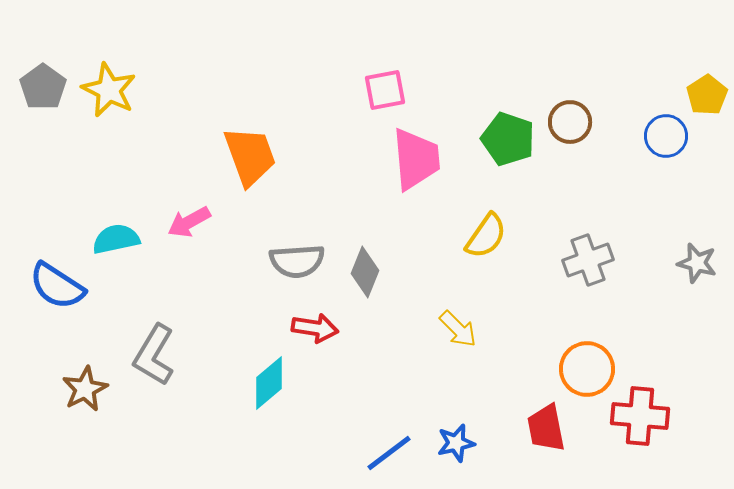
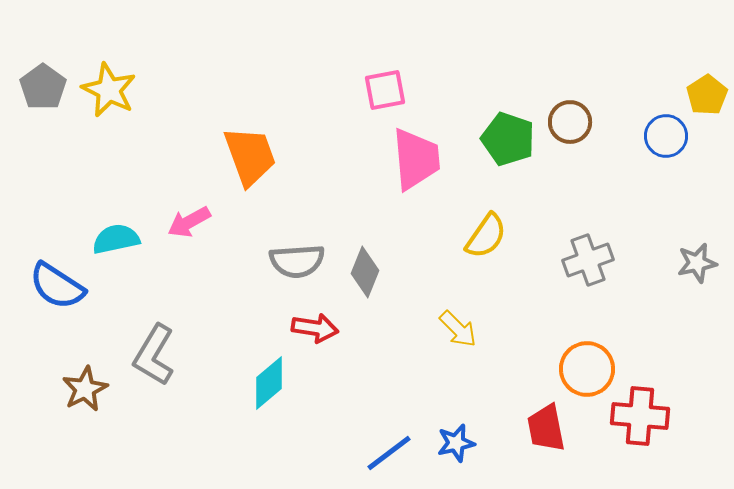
gray star: rotated 27 degrees counterclockwise
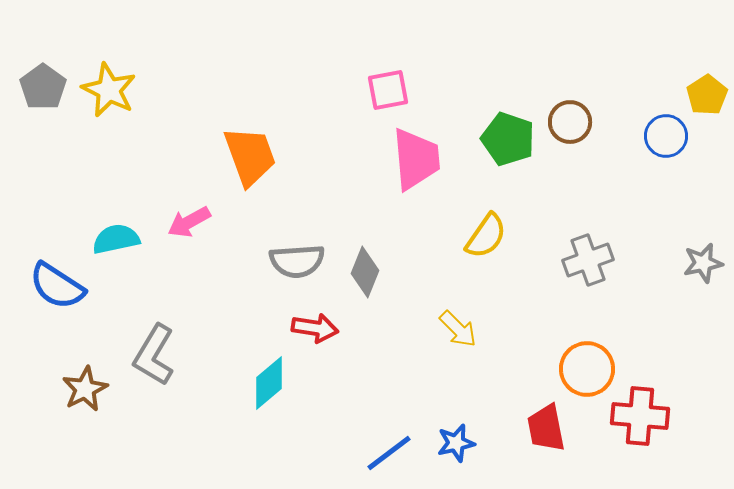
pink square: moved 3 px right
gray star: moved 6 px right
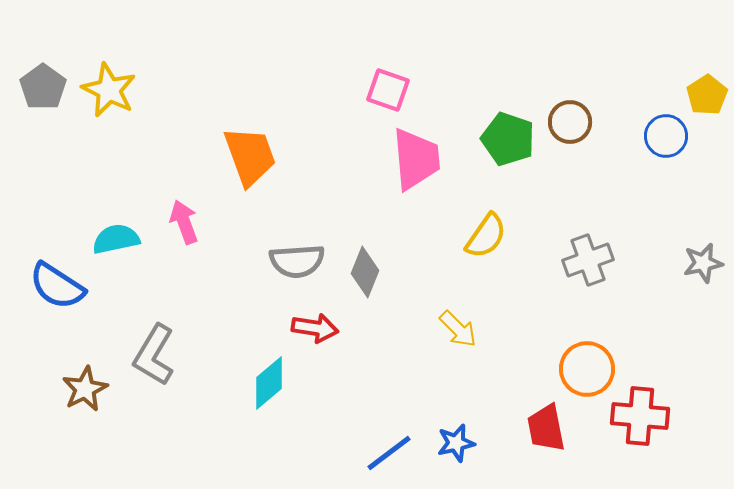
pink square: rotated 30 degrees clockwise
pink arrow: moved 5 px left; rotated 99 degrees clockwise
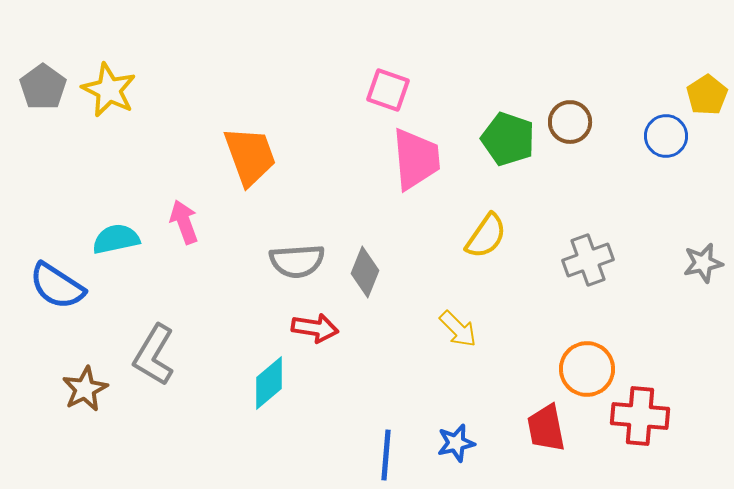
blue line: moved 3 px left, 2 px down; rotated 48 degrees counterclockwise
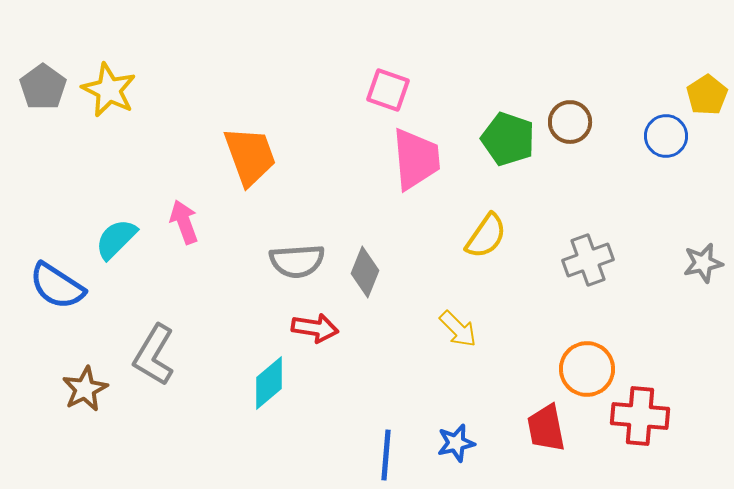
cyan semicircle: rotated 33 degrees counterclockwise
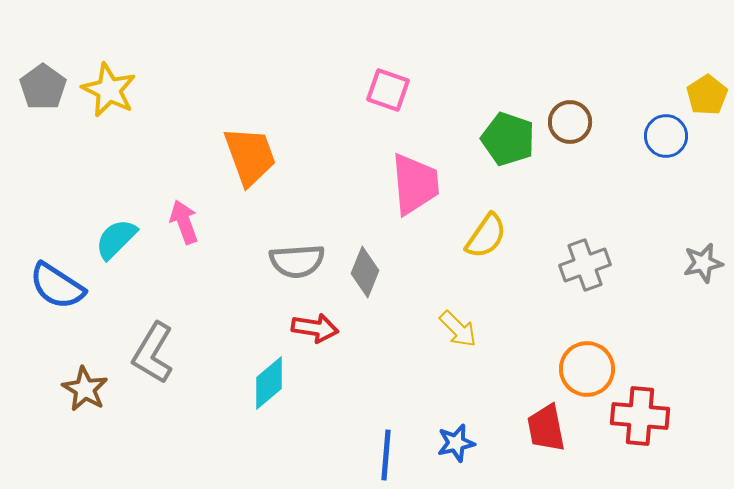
pink trapezoid: moved 1 px left, 25 px down
gray cross: moved 3 px left, 5 px down
gray L-shape: moved 1 px left, 2 px up
brown star: rotated 15 degrees counterclockwise
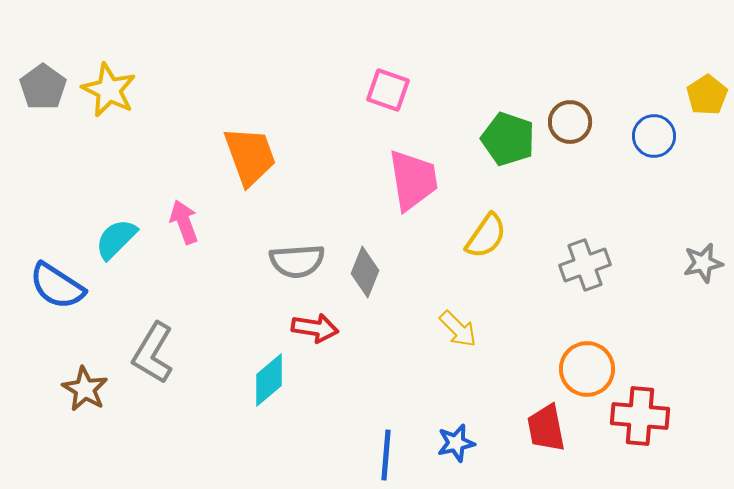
blue circle: moved 12 px left
pink trapezoid: moved 2 px left, 4 px up; rotated 4 degrees counterclockwise
cyan diamond: moved 3 px up
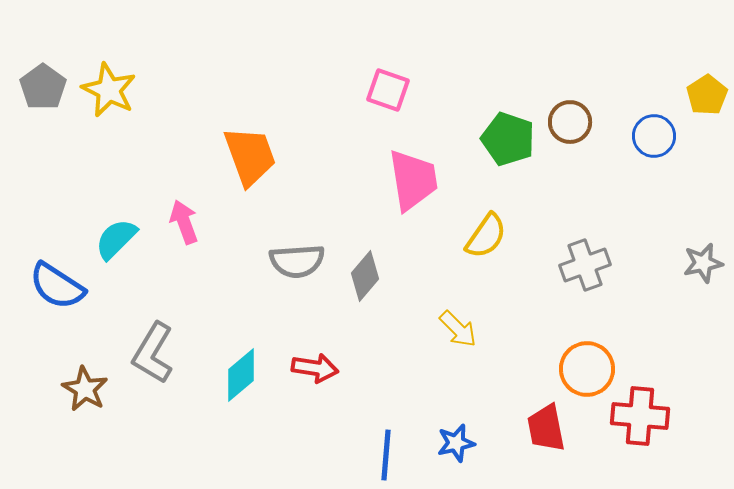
gray diamond: moved 4 px down; rotated 18 degrees clockwise
red arrow: moved 40 px down
cyan diamond: moved 28 px left, 5 px up
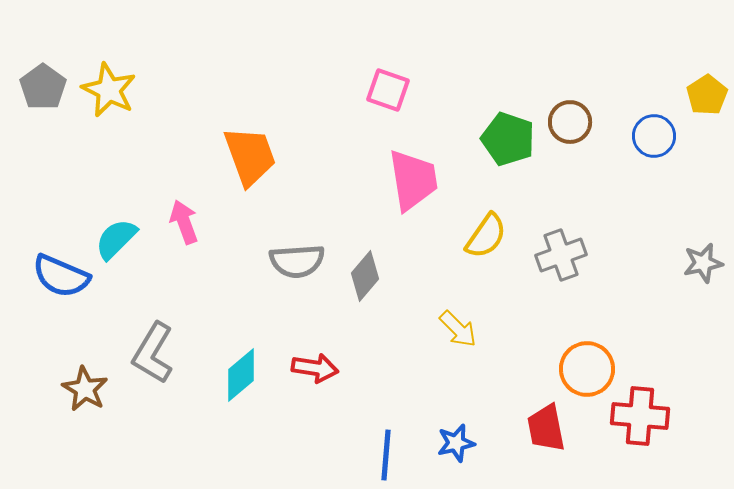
gray cross: moved 24 px left, 10 px up
blue semicircle: moved 4 px right, 10 px up; rotated 10 degrees counterclockwise
